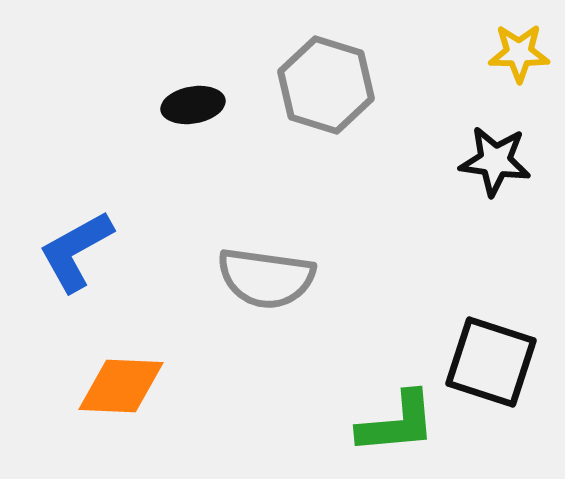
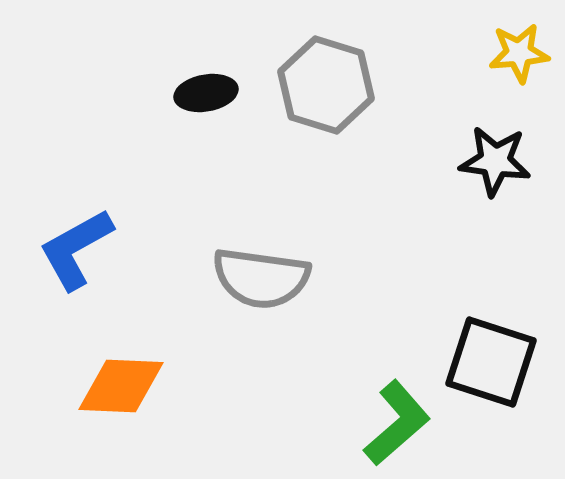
yellow star: rotated 6 degrees counterclockwise
black ellipse: moved 13 px right, 12 px up
blue L-shape: moved 2 px up
gray semicircle: moved 5 px left
green L-shape: rotated 36 degrees counterclockwise
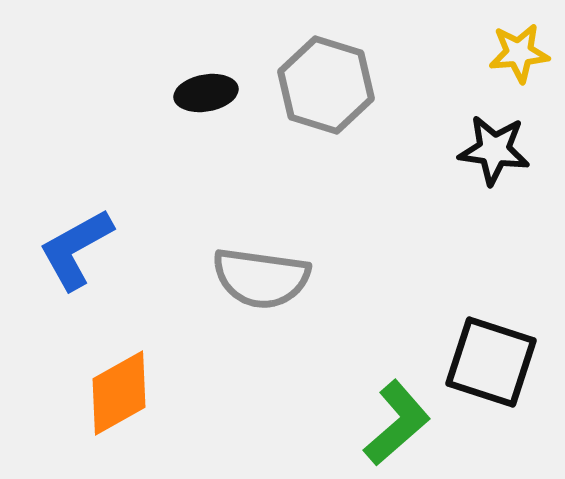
black star: moved 1 px left, 11 px up
orange diamond: moved 2 px left, 7 px down; rotated 32 degrees counterclockwise
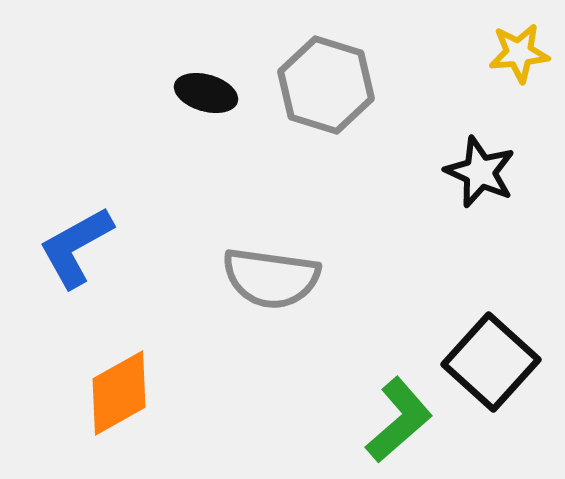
black ellipse: rotated 26 degrees clockwise
black star: moved 14 px left, 22 px down; rotated 16 degrees clockwise
blue L-shape: moved 2 px up
gray semicircle: moved 10 px right
black square: rotated 24 degrees clockwise
green L-shape: moved 2 px right, 3 px up
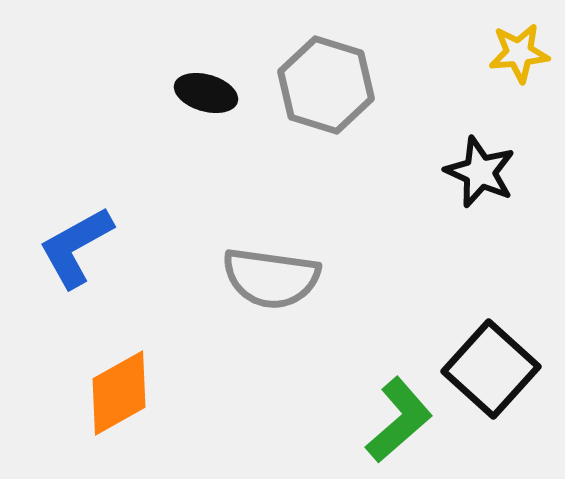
black square: moved 7 px down
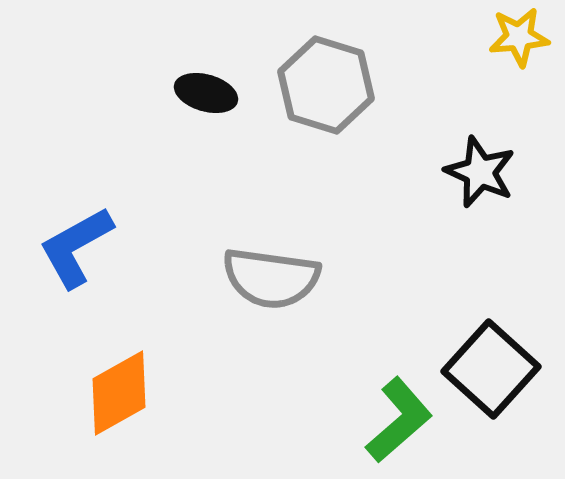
yellow star: moved 16 px up
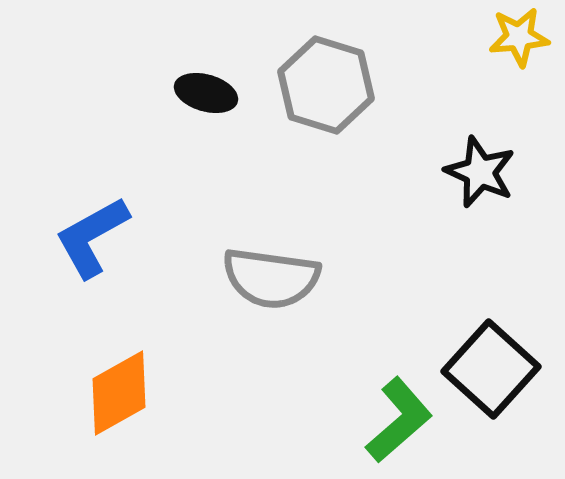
blue L-shape: moved 16 px right, 10 px up
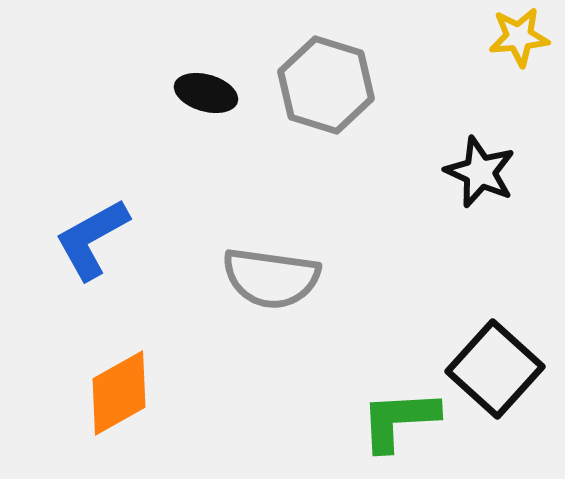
blue L-shape: moved 2 px down
black square: moved 4 px right
green L-shape: rotated 142 degrees counterclockwise
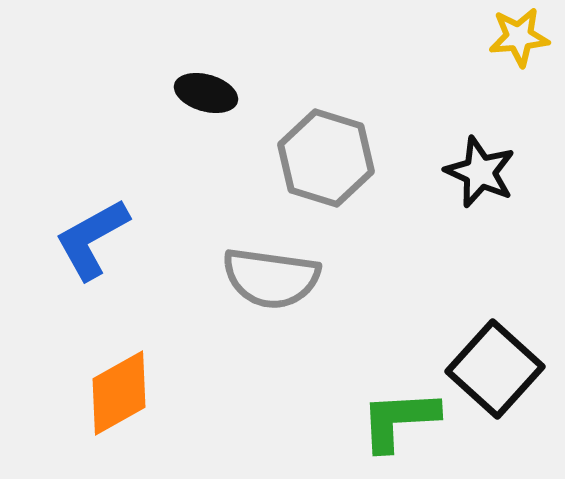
gray hexagon: moved 73 px down
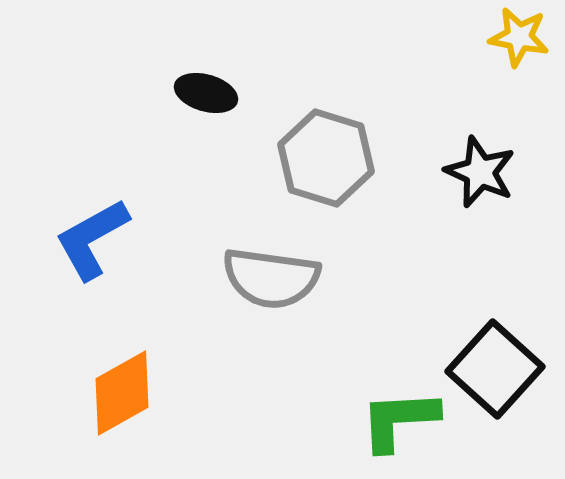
yellow star: rotated 16 degrees clockwise
orange diamond: moved 3 px right
